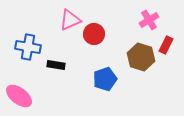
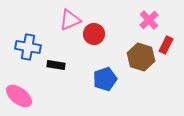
pink cross: rotated 12 degrees counterclockwise
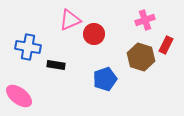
pink cross: moved 4 px left; rotated 24 degrees clockwise
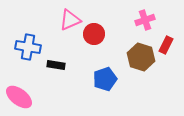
pink ellipse: moved 1 px down
